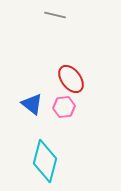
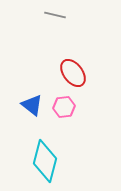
red ellipse: moved 2 px right, 6 px up
blue triangle: moved 1 px down
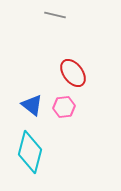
cyan diamond: moved 15 px left, 9 px up
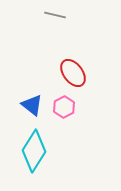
pink hexagon: rotated 20 degrees counterclockwise
cyan diamond: moved 4 px right, 1 px up; rotated 18 degrees clockwise
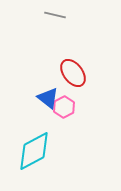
blue triangle: moved 16 px right, 7 px up
cyan diamond: rotated 30 degrees clockwise
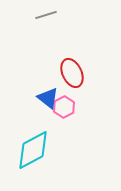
gray line: moved 9 px left; rotated 30 degrees counterclockwise
red ellipse: moved 1 px left; rotated 12 degrees clockwise
cyan diamond: moved 1 px left, 1 px up
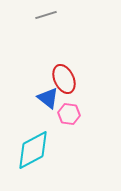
red ellipse: moved 8 px left, 6 px down
pink hexagon: moved 5 px right, 7 px down; rotated 25 degrees counterclockwise
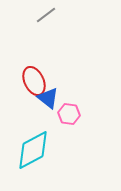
gray line: rotated 20 degrees counterclockwise
red ellipse: moved 30 px left, 2 px down
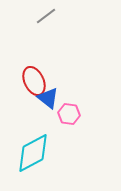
gray line: moved 1 px down
cyan diamond: moved 3 px down
